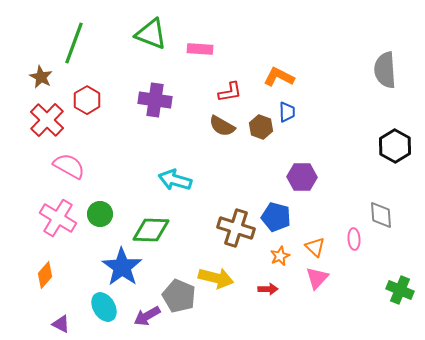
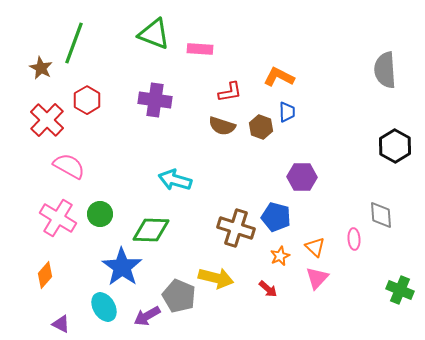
green triangle: moved 3 px right
brown star: moved 9 px up
brown semicircle: rotated 12 degrees counterclockwise
red arrow: rotated 42 degrees clockwise
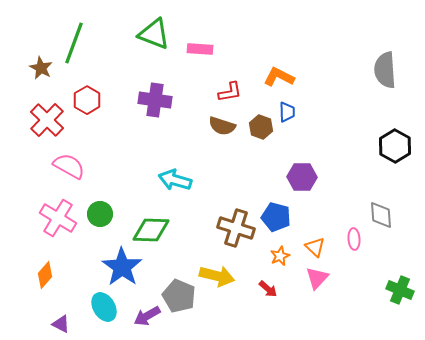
yellow arrow: moved 1 px right, 2 px up
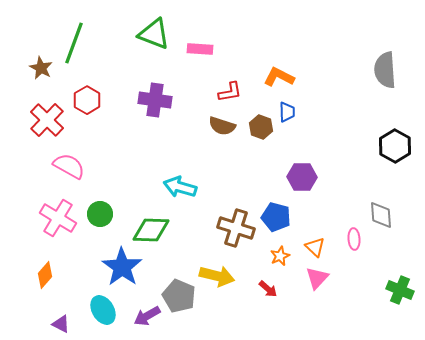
cyan arrow: moved 5 px right, 7 px down
cyan ellipse: moved 1 px left, 3 px down
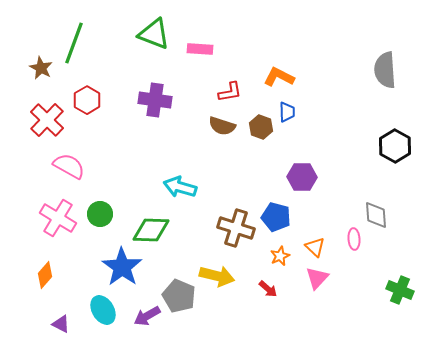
gray diamond: moved 5 px left
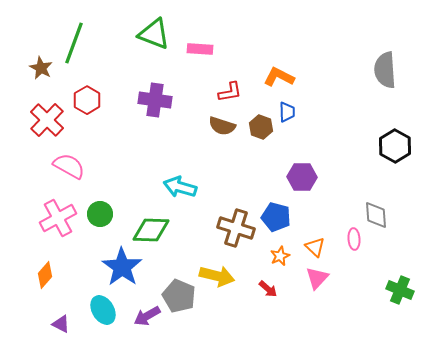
pink cross: rotated 30 degrees clockwise
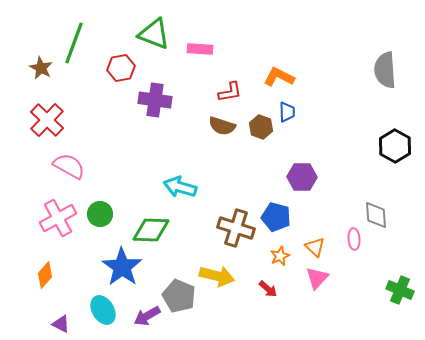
red hexagon: moved 34 px right, 32 px up; rotated 20 degrees clockwise
